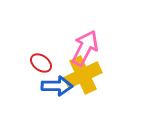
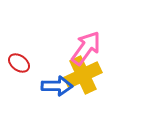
pink arrow: moved 1 px right; rotated 9 degrees clockwise
red ellipse: moved 22 px left
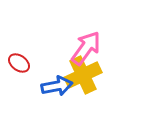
blue arrow: rotated 12 degrees counterclockwise
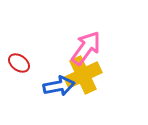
blue arrow: moved 2 px right
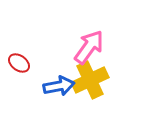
pink arrow: moved 3 px right, 1 px up
yellow cross: moved 7 px right, 5 px down
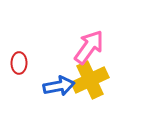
red ellipse: rotated 55 degrees clockwise
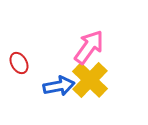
red ellipse: rotated 30 degrees counterclockwise
yellow cross: rotated 21 degrees counterclockwise
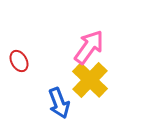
red ellipse: moved 2 px up
blue arrow: moved 17 px down; rotated 80 degrees clockwise
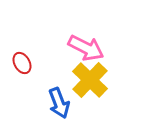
pink arrow: moved 3 px left, 1 px down; rotated 81 degrees clockwise
red ellipse: moved 3 px right, 2 px down
